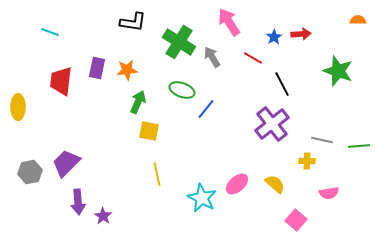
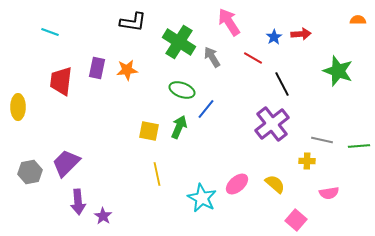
green arrow: moved 41 px right, 25 px down
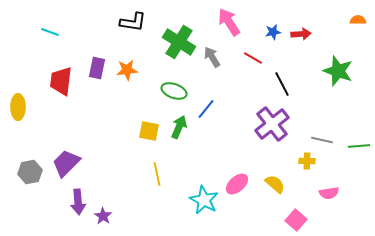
blue star: moved 1 px left, 5 px up; rotated 21 degrees clockwise
green ellipse: moved 8 px left, 1 px down
cyan star: moved 2 px right, 2 px down
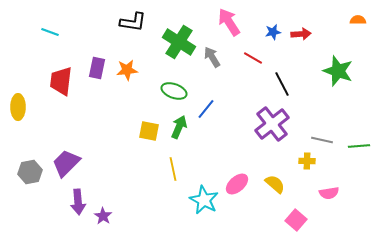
yellow line: moved 16 px right, 5 px up
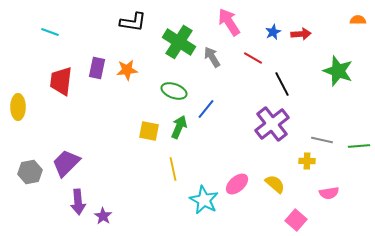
blue star: rotated 14 degrees counterclockwise
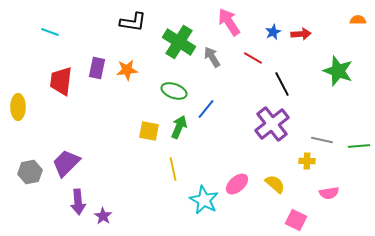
pink square: rotated 15 degrees counterclockwise
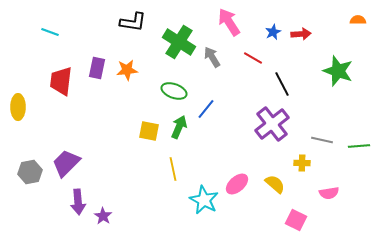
yellow cross: moved 5 px left, 2 px down
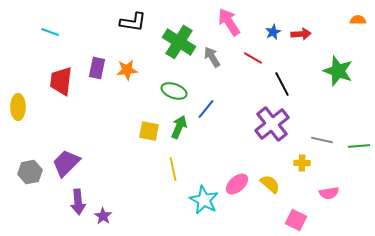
yellow semicircle: moved 5 px left
